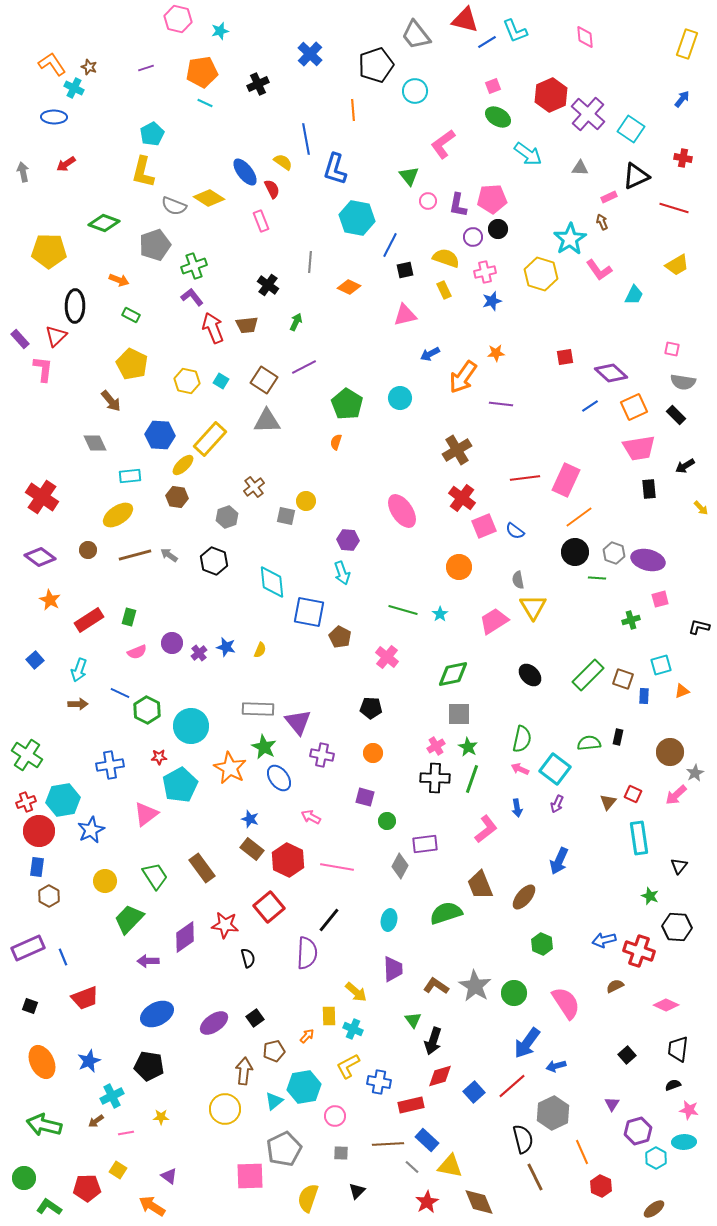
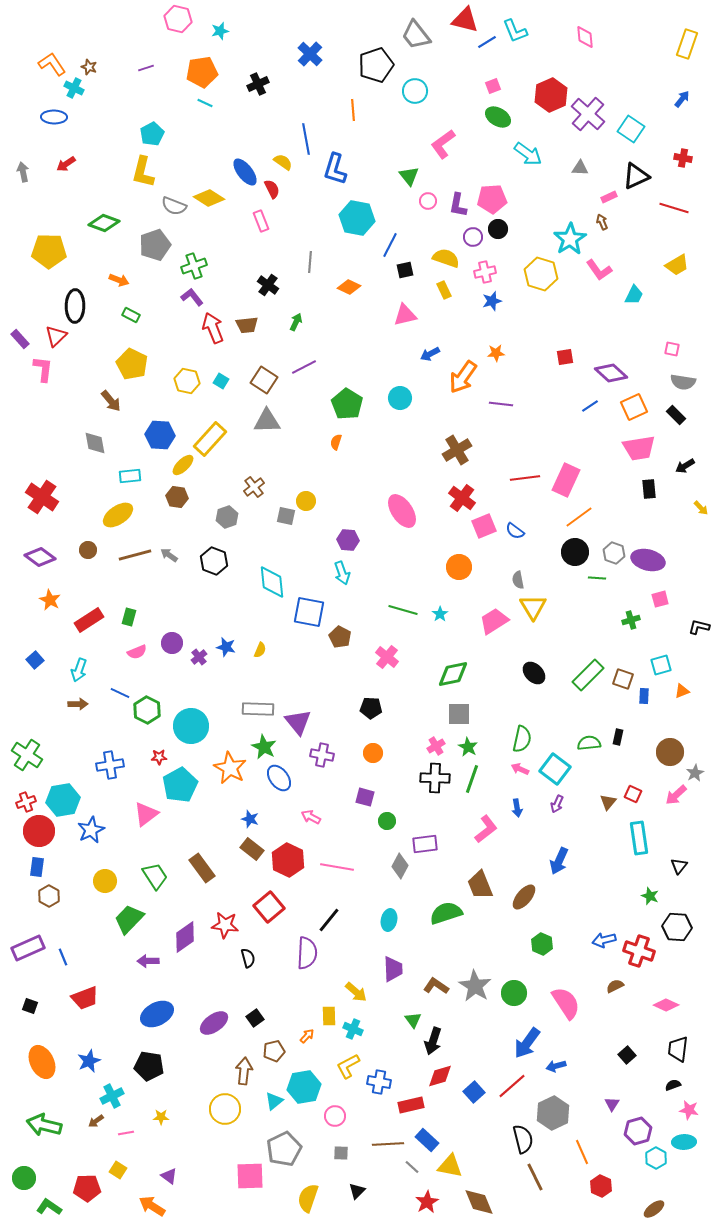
gray diamond at (95, 443): rotated 15 degrees clockwise
purple cross at (199, 653): moved 4 px down
black ellipse at (530, 675): moved 4 px right, 2 px up
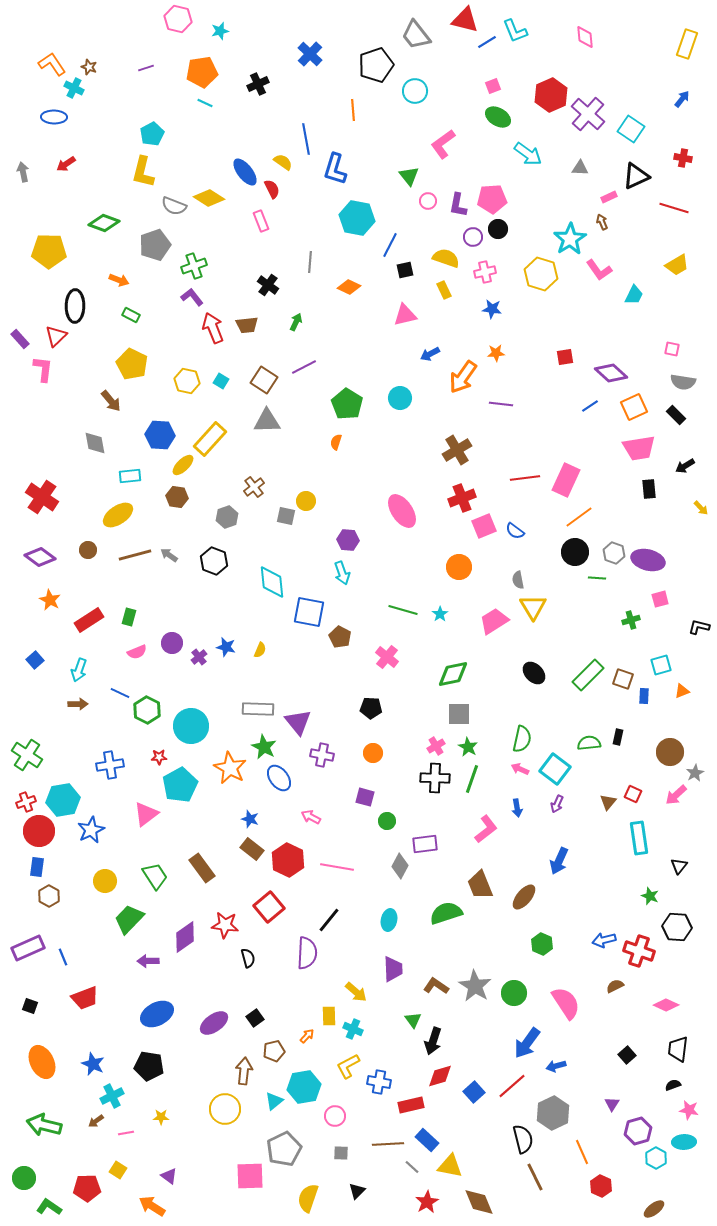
blue star at (492, 301): moved 8 px down; rotated 24 degrees clockwise
red cross at (462, 498): rotated 32 degrees clockwise
blue star at (89, 1061): moved 4 px right, 3 px down; rotated 25 degrees counterclockwise
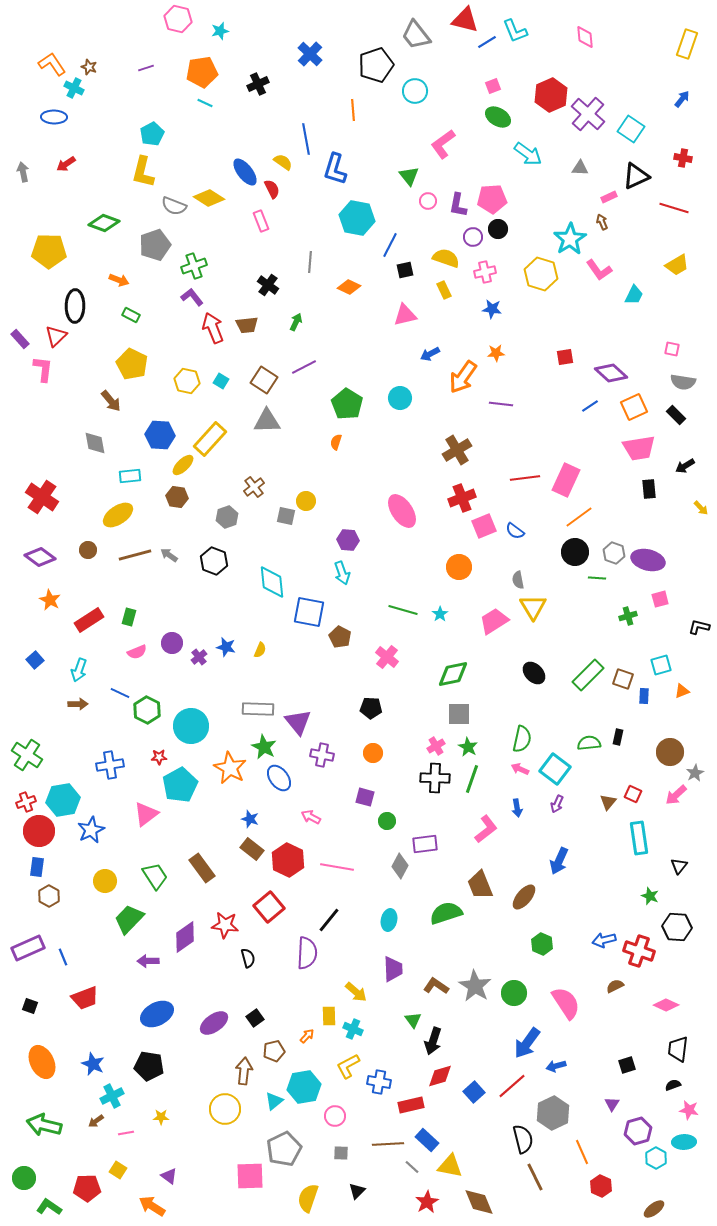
green cross at (631, 620): moved 3 px left, 4 px up
black square at (627, 1055): moved 10 px down; rotated 24 degrees clockwise
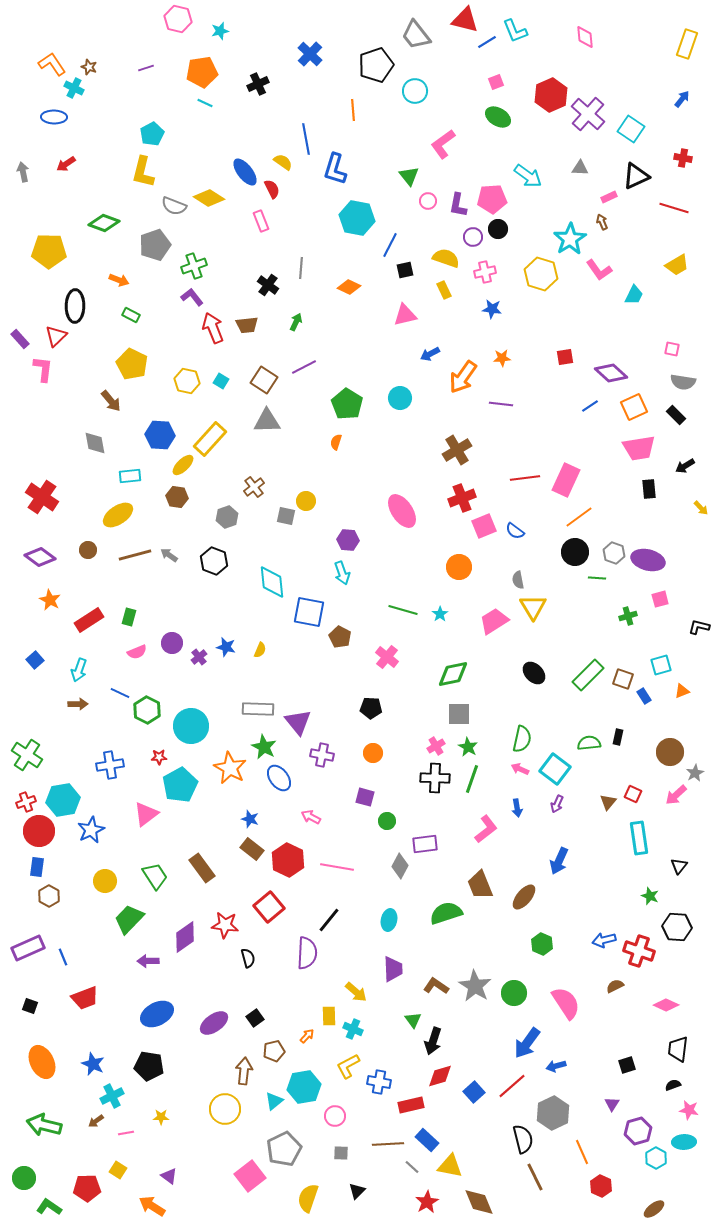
pink square at (493, 86): moved 3 px right, 4 px up
cyan arrow at (528, 154): moved 22 px down
gray line at (310, 262): moved 9 px left, 6 px down
orange star at (496, 353): moved 6 px right, 5 px down
blue rectangle at (644, 696): rotated 35 degrees counterclockwise
pink square at (250, 1176): rotated 36 degrees counterclockwise
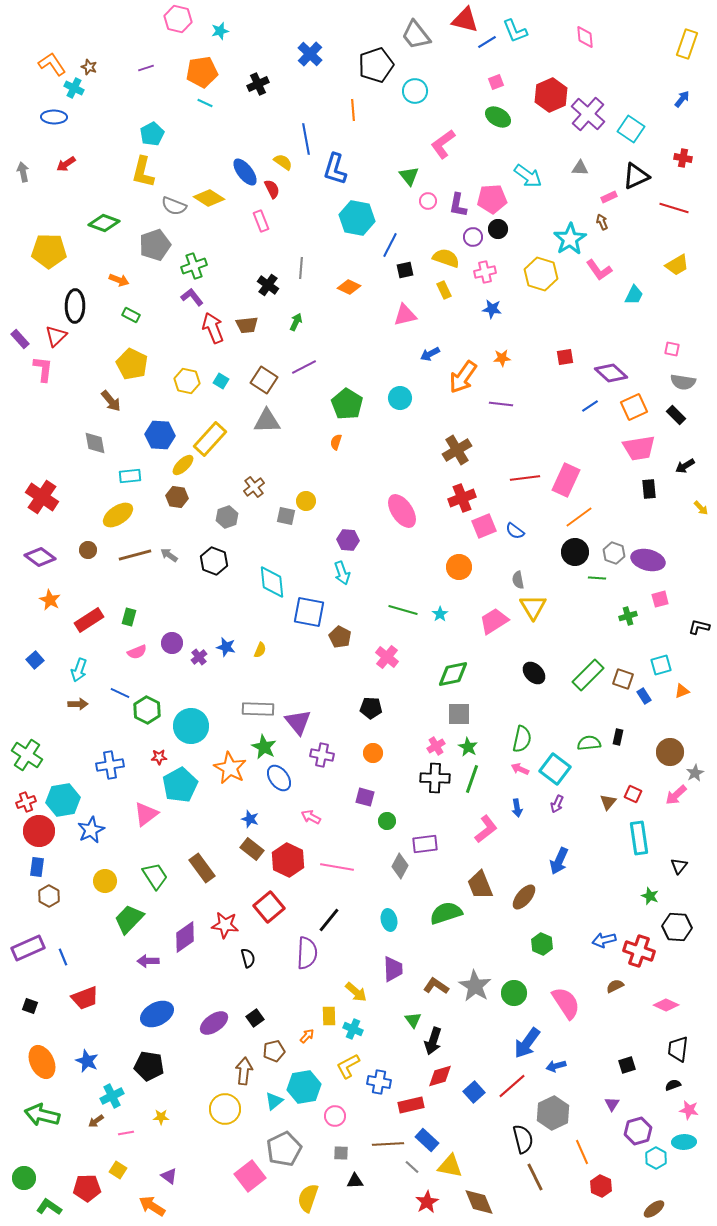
cyan ellipse at (389, 920): rotated 25 degrees counterclockwise
blue star at (93, 1064): moved 6 px left, 3 px up
green arrow at (44, 1125): moved 2 px left, 10 px up
black triangle at (357, 1191): moved 2 px left, 10 px up; rotated 42 degrees clockwise
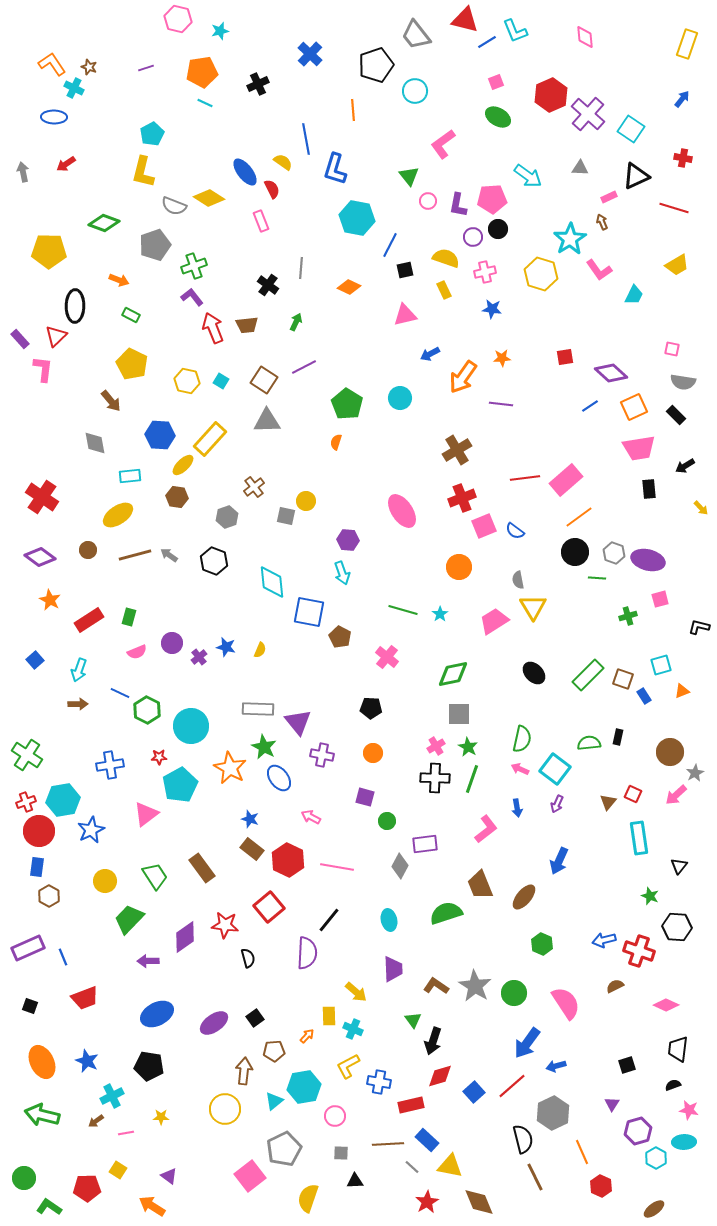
pink rectangle at (566, 480): rotated 24 degrees clockwise
brown pentagon at (274, 1051): rotated 10 degrees clockwise
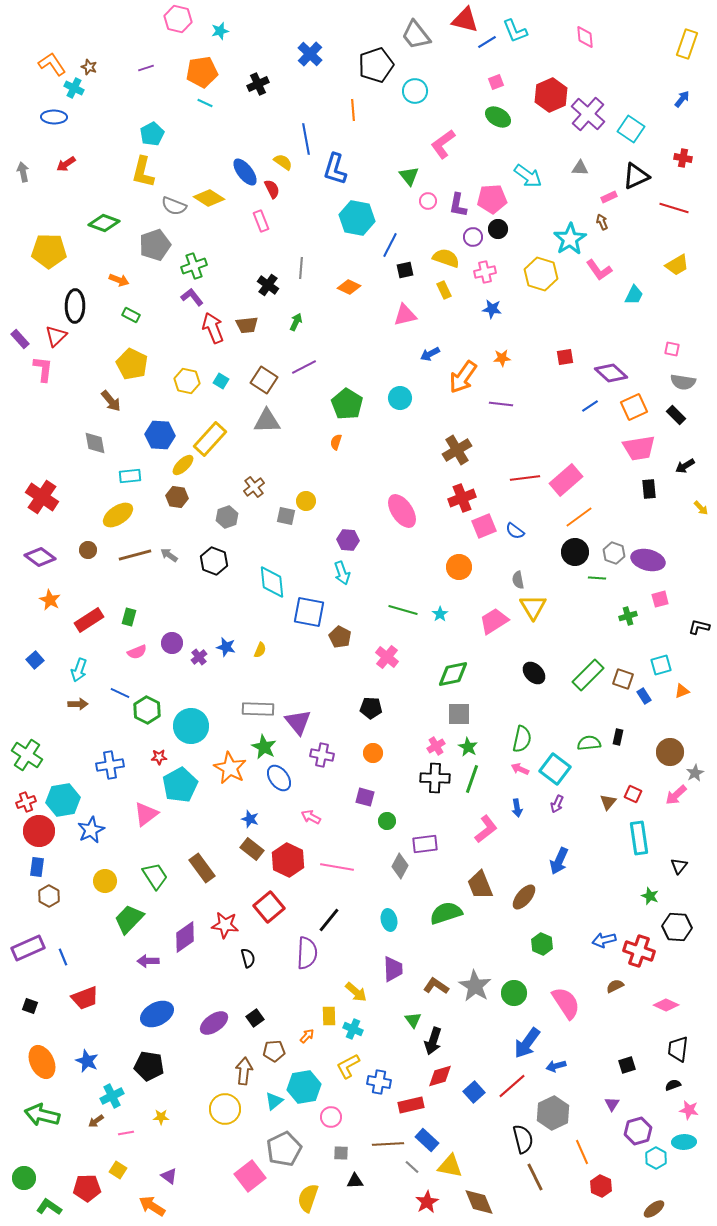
pink circle at (335, 1116): moved 4 px left, 1 px down
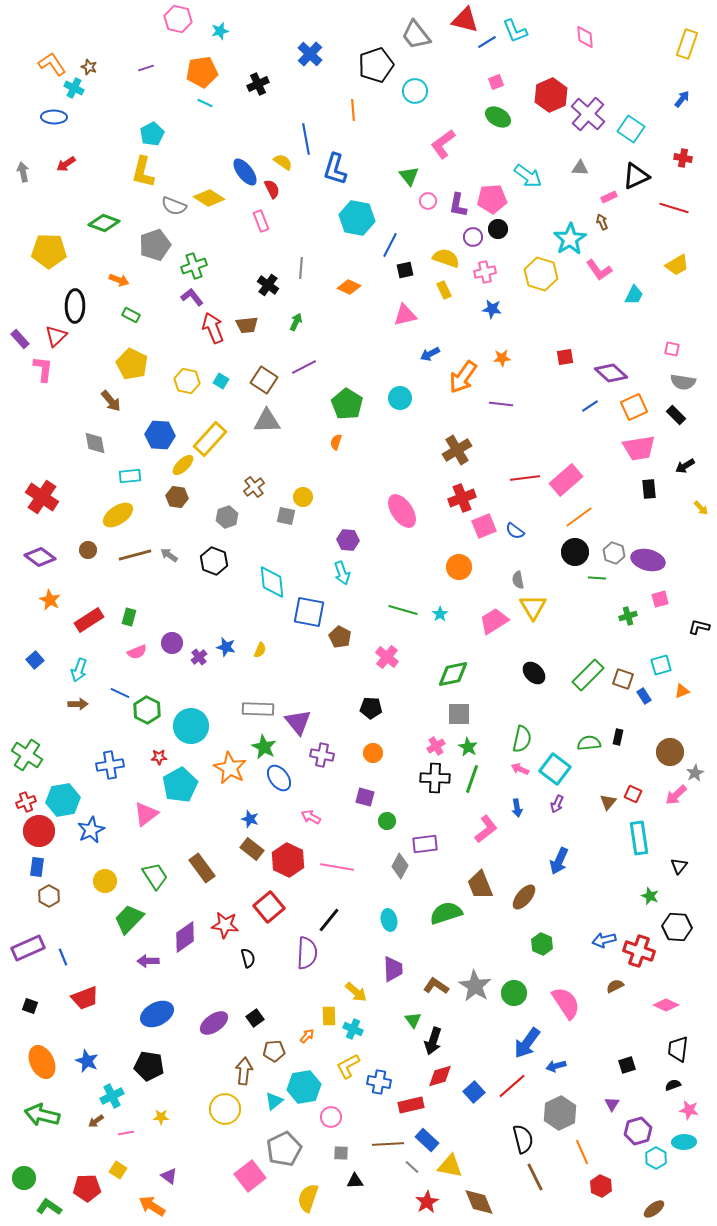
yellow circle at (306, 501): moved 3 px left, 4 px up
gray hexagon at (553, 1113): moved 7 px right
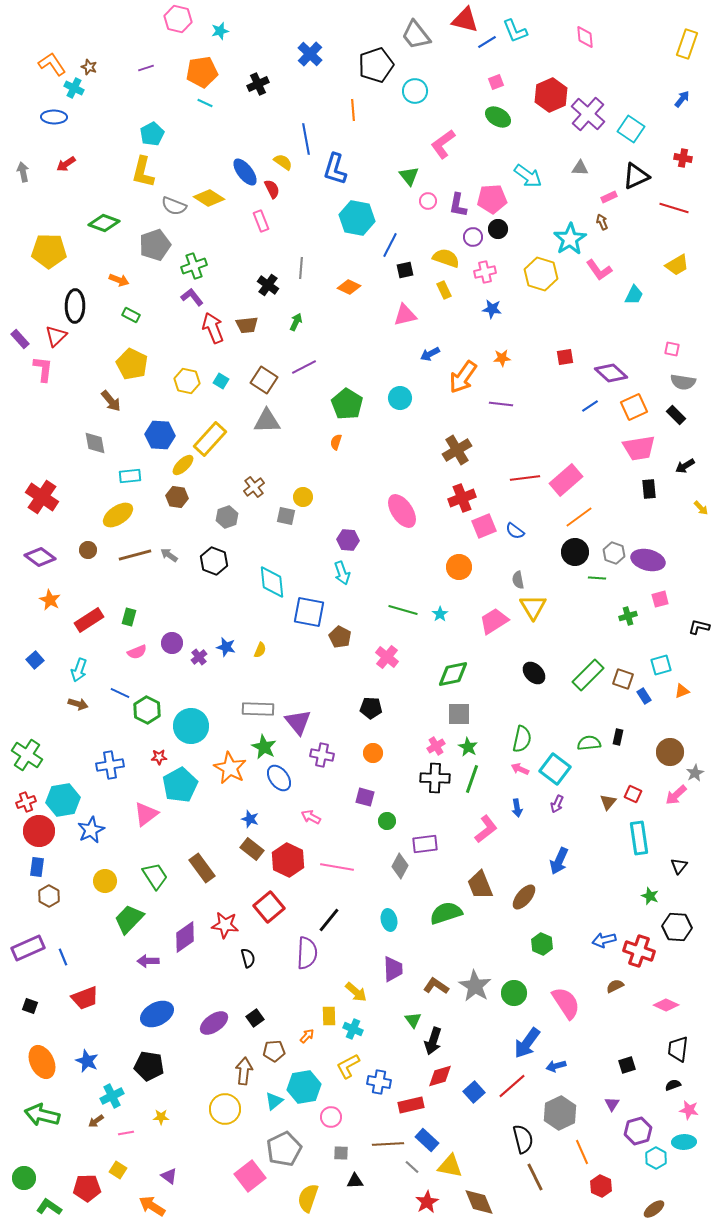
brown arrow at (78, 704): rotated 18 degrees clockwise
